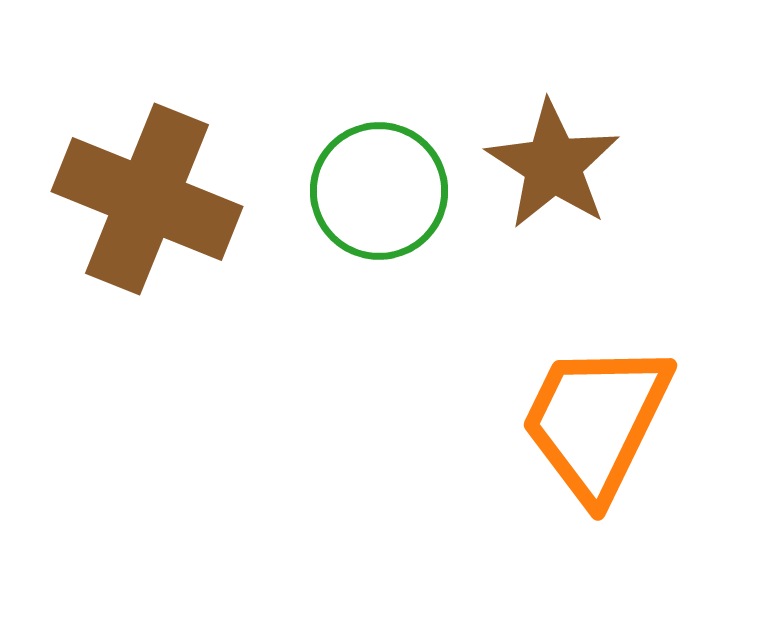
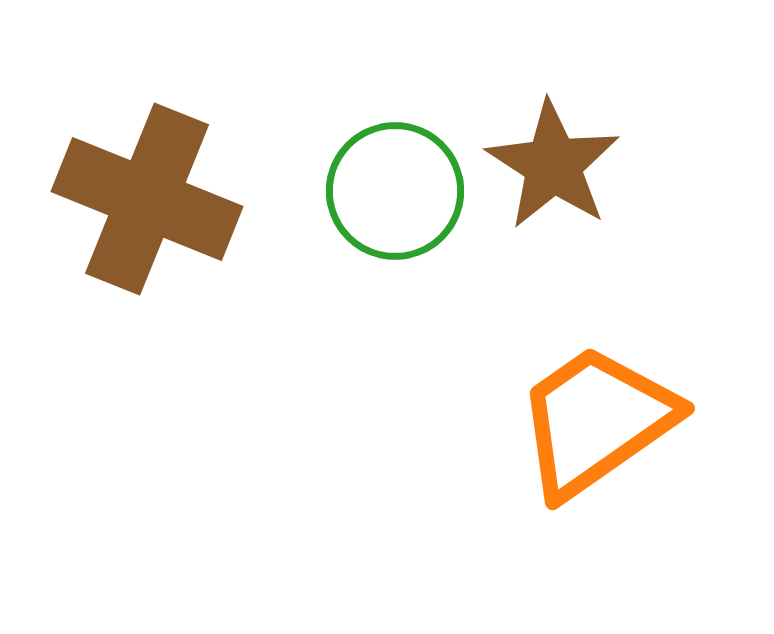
green circle: moved 16 px right
orange trapezoid: rotated 29 degrees clockwise
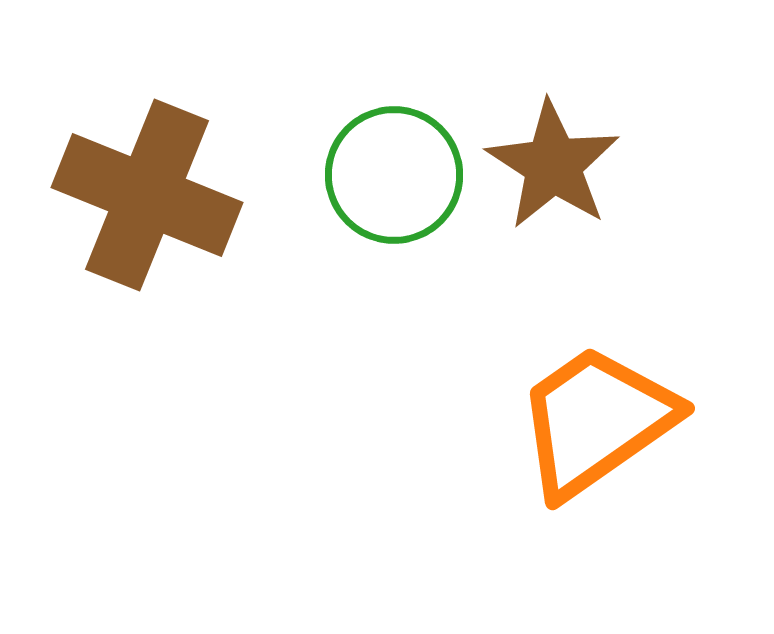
green circle: moved 1 px left, 16 px up
brown cross: moved 4 px up
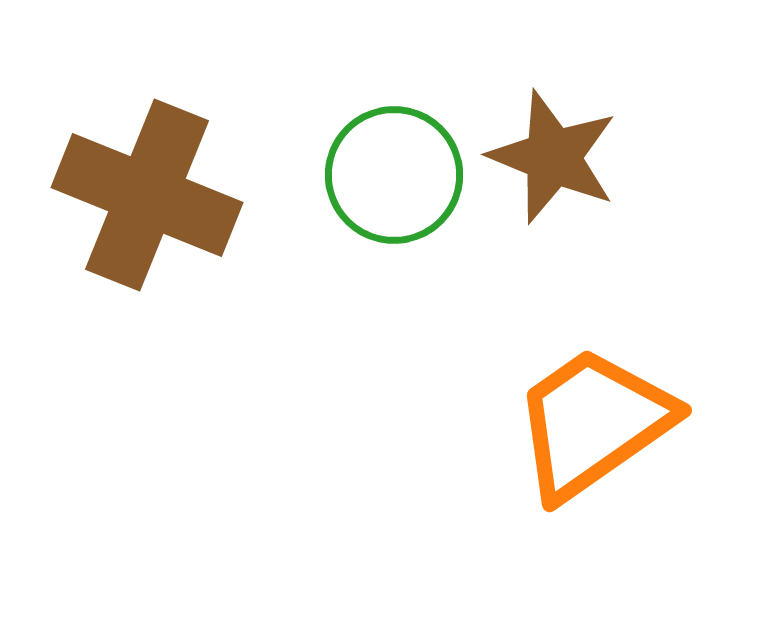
brown star: moved 8 px up; rotated 11 degrees counterclockwise
orange trapezoid: moved 3 px left, 2 px down
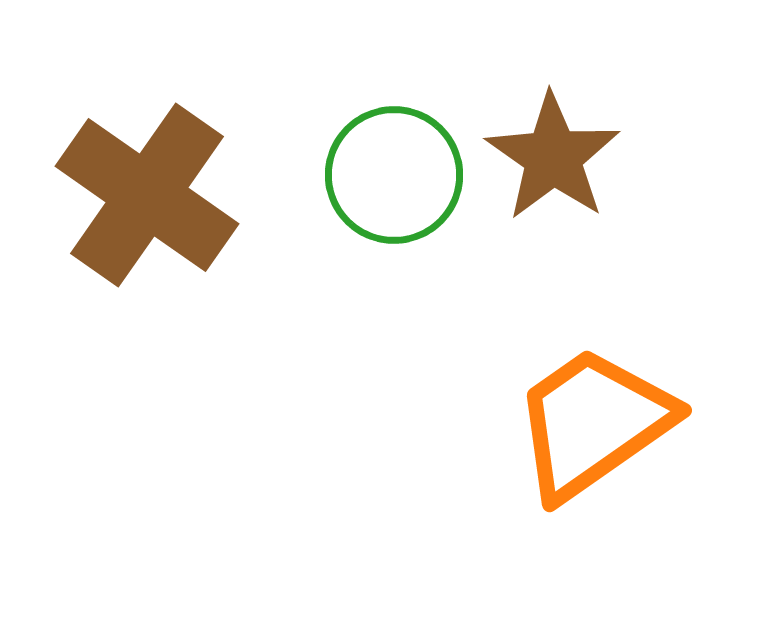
brown star: rotated 13 degrees clockwise
brown cross: rotated 13 degrees clockwise
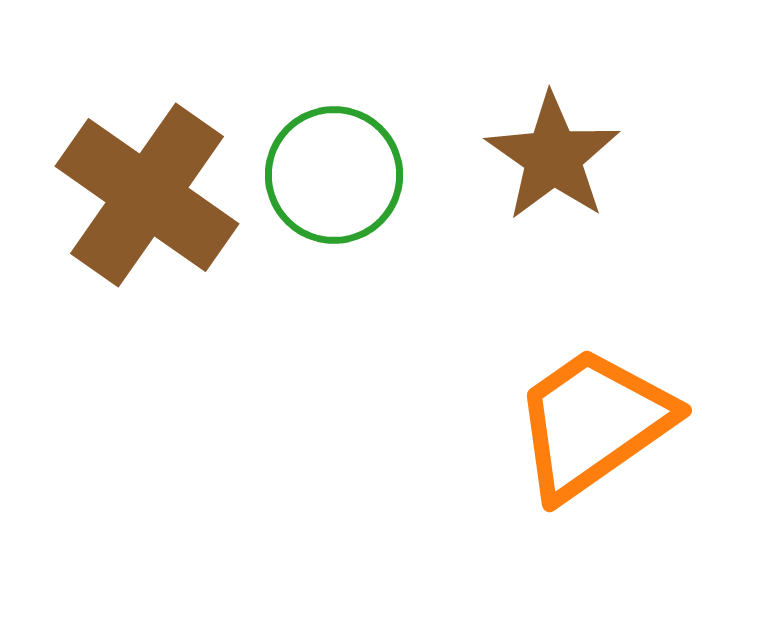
green circle: moved 60 px left
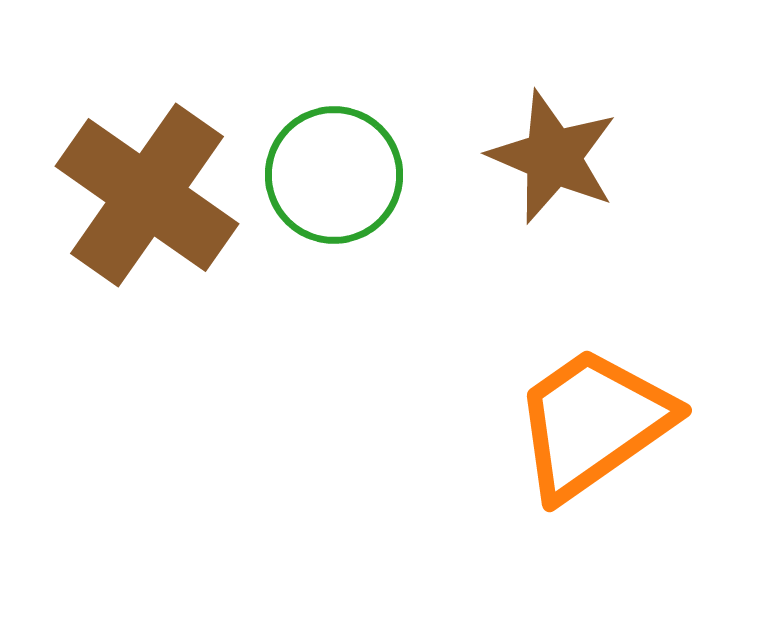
brown star: rotated 12 degrees counterclockwise
